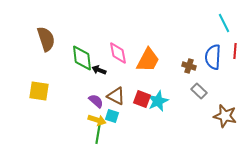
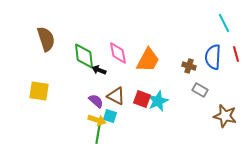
red line: moved 1 px right, 3 px down; rotated 21 degrees counterclockwise
green diamond: moved 2 px right, 2 px up
gray rectangle: moved 1 px right, 1 px up; rotated 14 degrees counterclockwise
cyan square: moved 2 px left
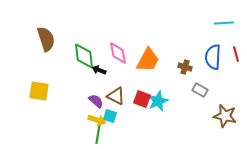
cyan line: rotated 66 degrees counterclockwise
brown cross: moved 4 px left, 1 px down
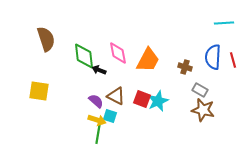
red line: moved 3 px left, 6 px down
brown star: moved 22 px left, 6 px up
